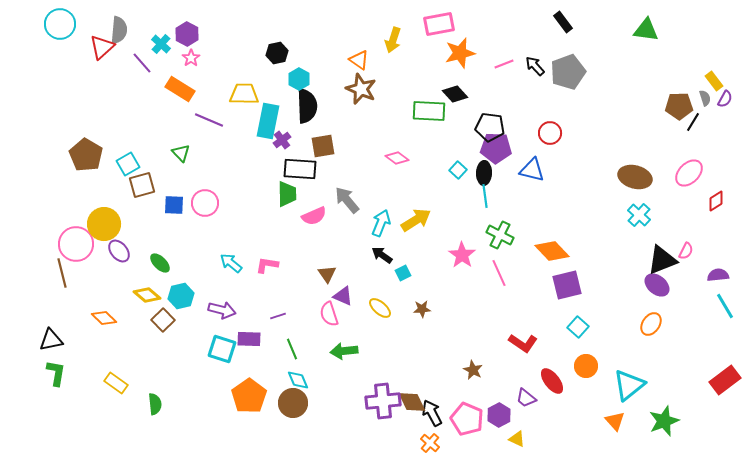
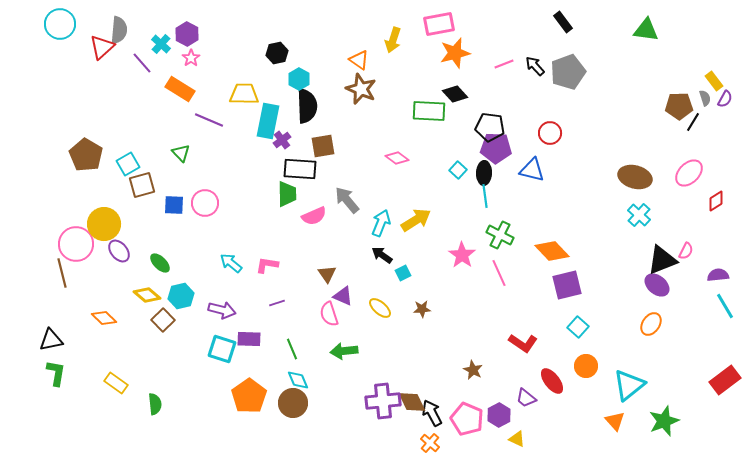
orange star at (460, 53): moved 5 px left
purple line at (278, 316): moved 1 px left, 13 px up
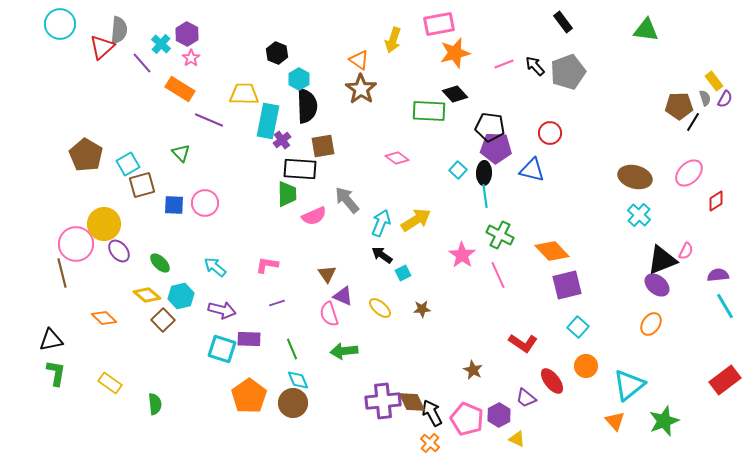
black hexagon at (277, 53): rotated 25 degrees counterclockwise
brown star at (361, 89): rotated 12 degrees clockwise
cyan arrow at (231, 263): moved 16 px left, 4 px down
pink line at (499, 273): moved 1 px left, 2 px down
yellow rectangle at (116, 383): moved 6 px left
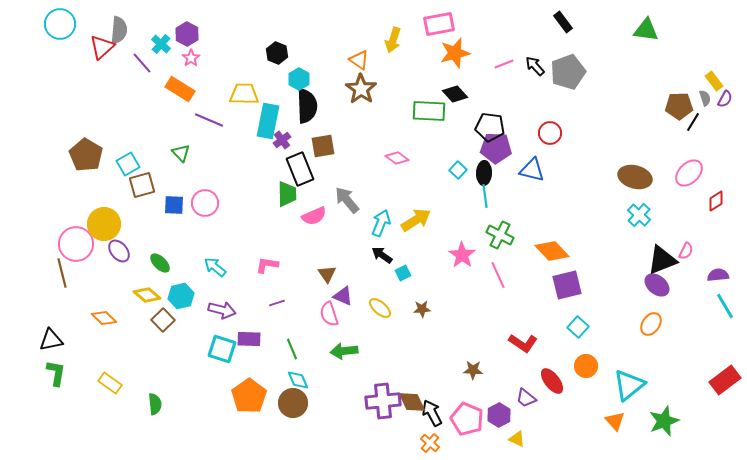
black rectangle at (300, 169): rotated 64 degrees clockwise
brown star at (473, 370): rotated 24 degrees counterclockwise
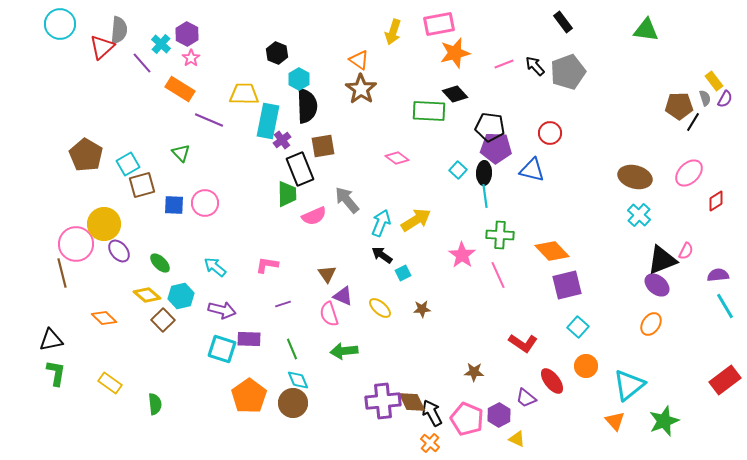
yellow arrow at (393, 40): moved 8 px up
green cross at (500, 235): rotated 24 degrees counterclockwise
purple line at (277, 303): moved 6 px right, 1 px down
brown star at (473, 370): moved 1 px right, 2 px down
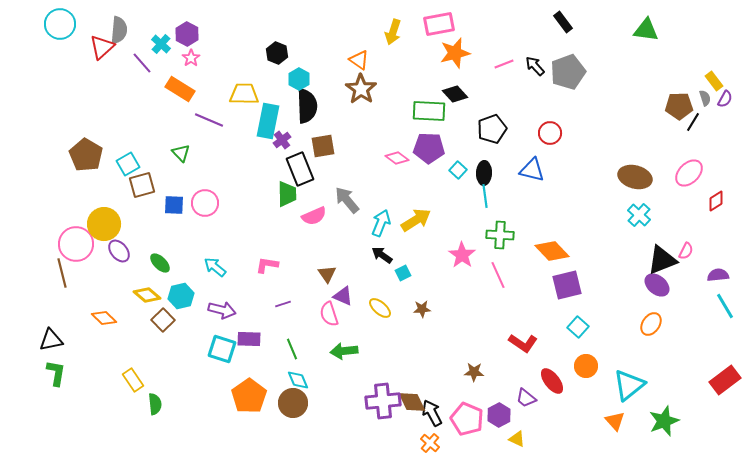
black pentagon at (490, 127): moved 2 px right, 2 px down; rotated 28 degrees counterclockwise
purple pentagon at (496, 148): moved 67 px left
yellow rectangle at (110, 383): moved 23 px right, 3 px up; rotated 20 degrees clockwise
